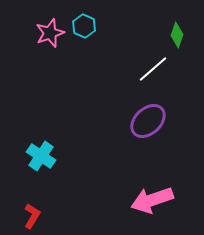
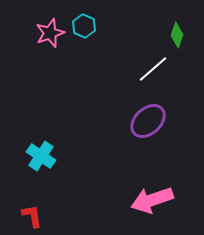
red L-shape: rotated 40 degrees counterclockwise
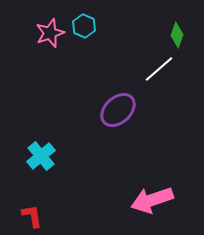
white line: moved 6 px right
purple ellipse: moved 30 px left, 11 px up
cyan cross: rotated 16 degrees clockwise
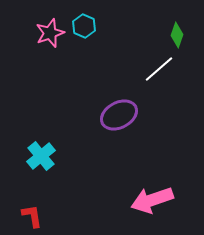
purple ellipse: moved 1 px right, 5 px down; rotated 15 degrees clockwise
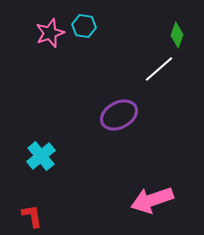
cyan hexagon: rotated 15 degrees counterclockwise
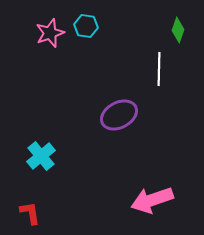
cyan hexagon: moved 2 px right
green diamond: moved 1 px right, 5 px up
white line: rotated 48 degrees counterclockwise
red L-shape: moved 2 px left, 3 px up
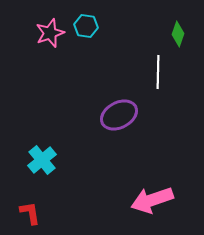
green diamond: moved 4 px down
white line: moved 1 px left, 3 px down
cyan cross: moved 1 px right, 4 px down
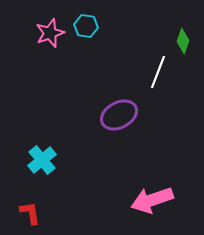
green diamond: moved 5 px right, 7 px down
white line: rotated 20 degrees clockwise
